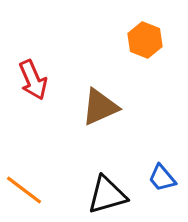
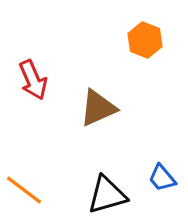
brown triangle: moved 2 px left, 1 px down
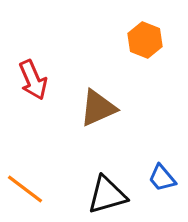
orange line: moved 1 px right, 1 px up
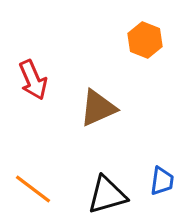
blue trapezoid: moved 3 px down; rotated 132 degrees counterclockwise
orange line: moved 8 px right
